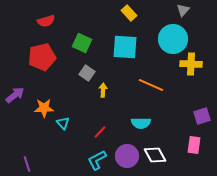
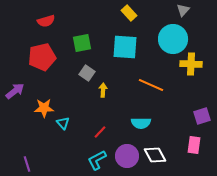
green square: rotated 36 degrees counterclockwise
purple arrow: moved 4 px up
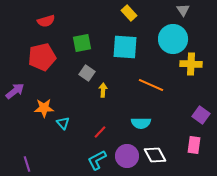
gray triangle: rotated 16 degrees counterclockwise
purple square: moved 1 px left, 1 px up; rotated 36 degrees counterclockwise
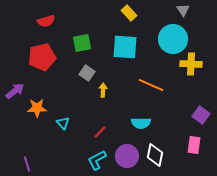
orange star: moved 7 px left
white diamond: rotated 40 degrees clockwise
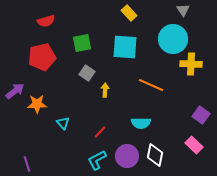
yellow arrow: moved 2 px right
orange star: moved 4 px up
pink rectangle: rotated 54 degrees counterclockwise
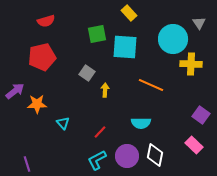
gray triangle: moved 16 px right, 13 px down
green square: moved 15 px right, 9 px up
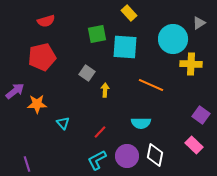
gray triangle: rotated 32 degrees clockwise
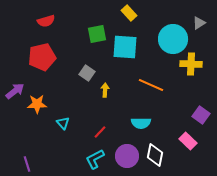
pink rectangle: moved 6 px left, 4 px up
cyan L-shape: moved 2 px left, 1 px up
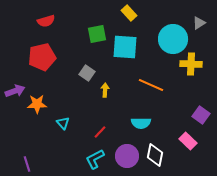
purple arrow: rotated 18 degrees clockwise
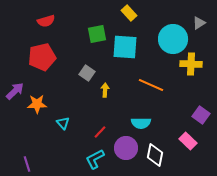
purple arrow: rotated 24 degrees counterclockwise
purple circle: moved 1 px left, 8 px up
